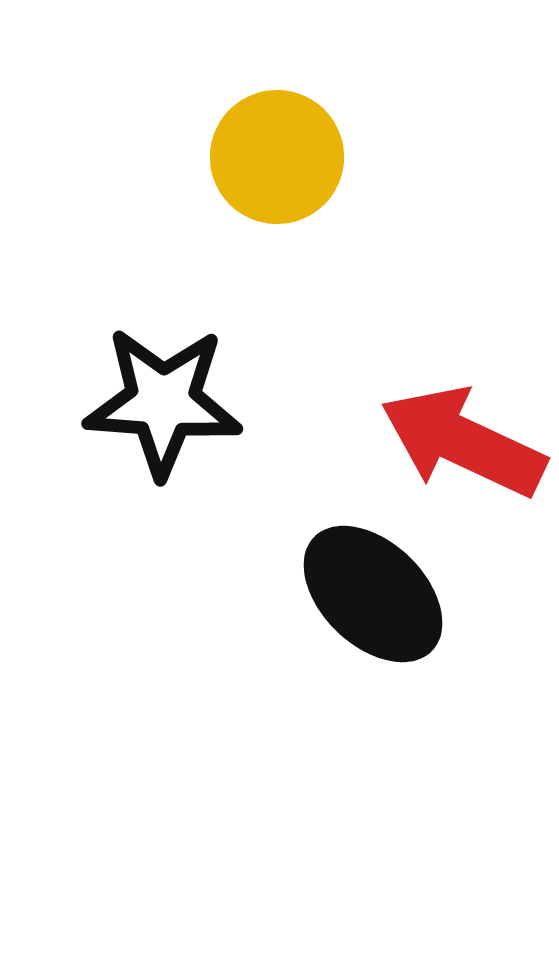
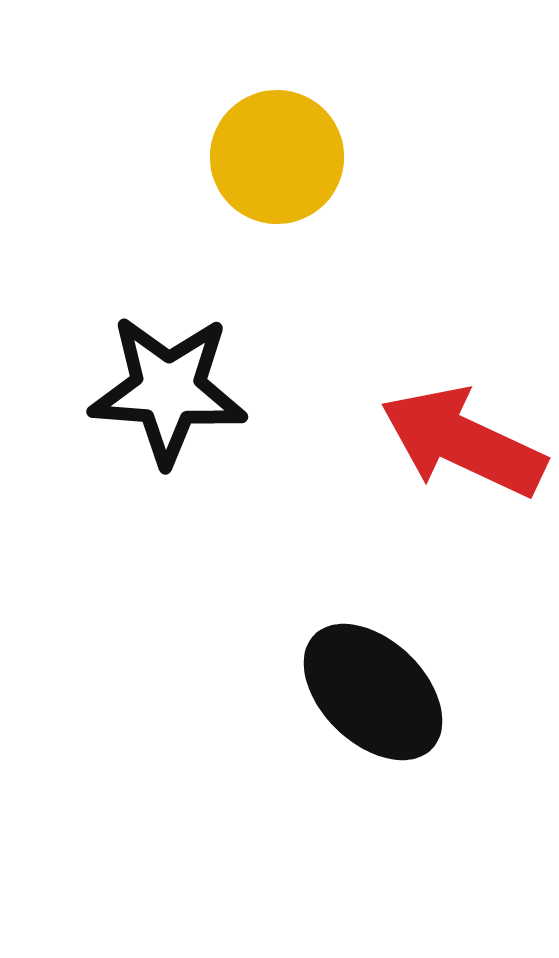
black star: moved 5 px right, 12 px up
black ellipse: moved 98 px down
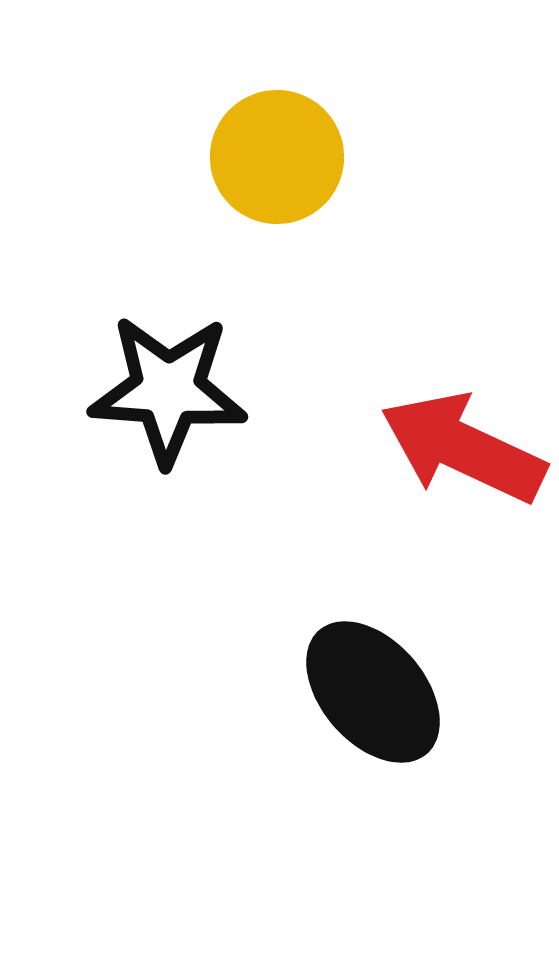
red arrow: moved 6 px down
black ellipse: rotated 5 degrees clockwise
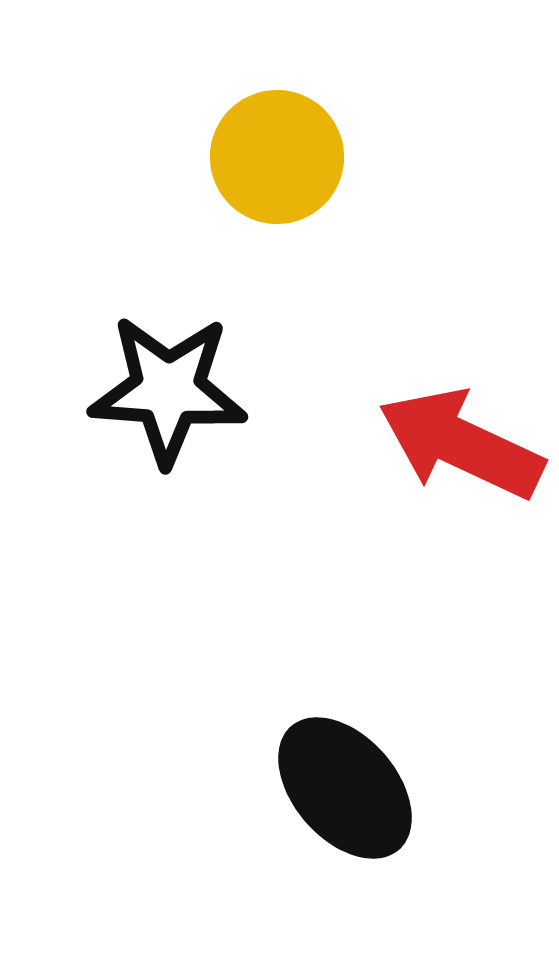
red arrow: moved 2 px left, 4 px up
black ellipse: moved 28 px left, 96 px down
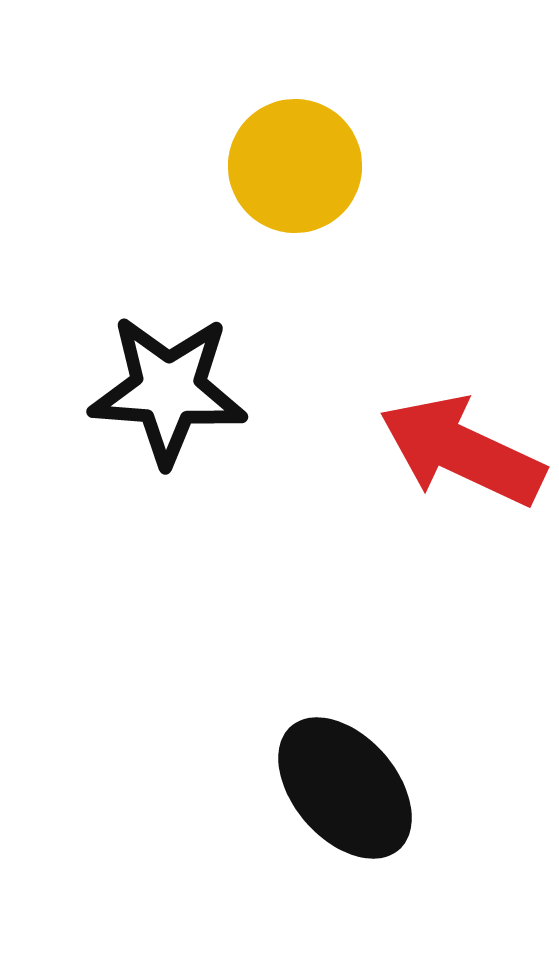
yellow circle: moved 18 px right, 9 px down
red arrow: moved 1 px right, 7 px down
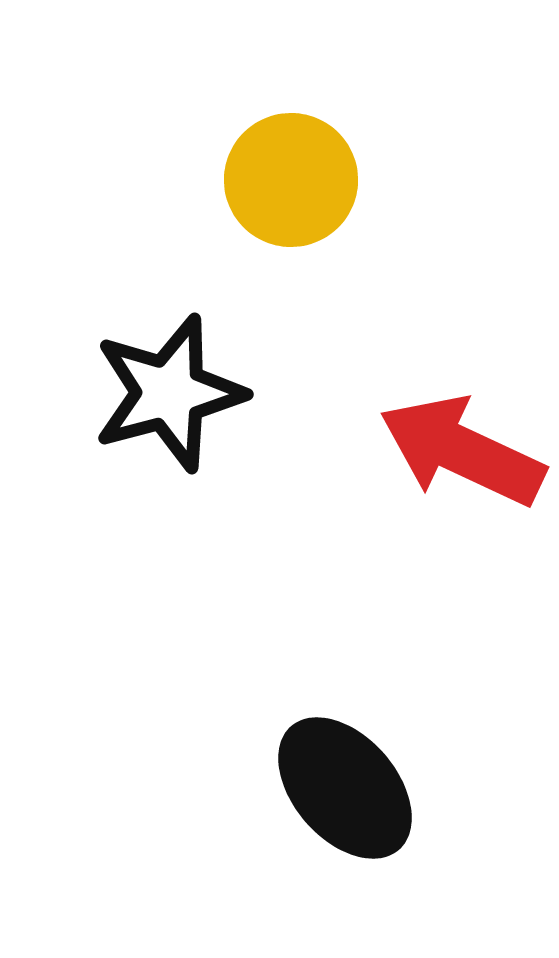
yellow circle: moved 4 px left, 14 px down
black star: moved 1 px right, 3 px down; rotated 19 degrees counterclockwise
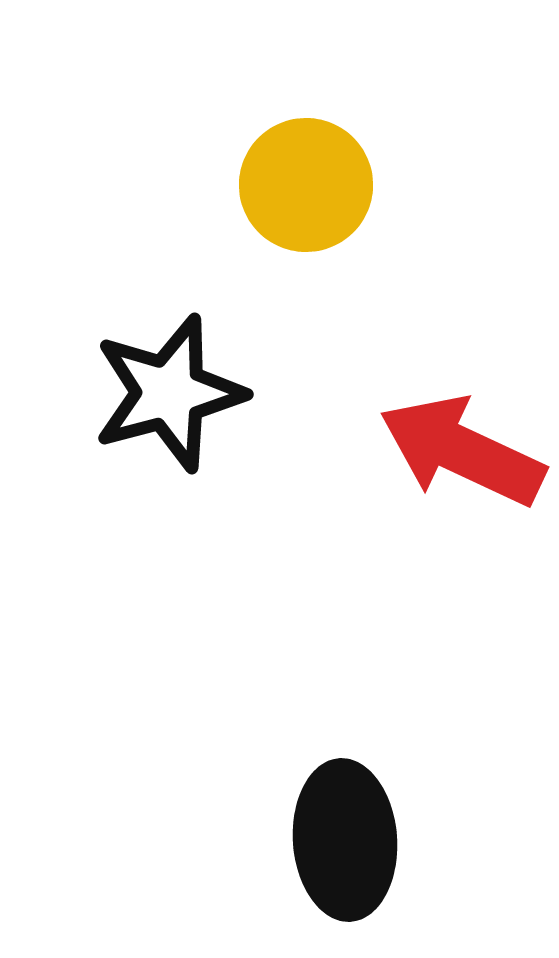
yellow circle: moved 15 px right, 5 px down
black ellipse: moved 52 px down; rotated 37 degrees clockwise
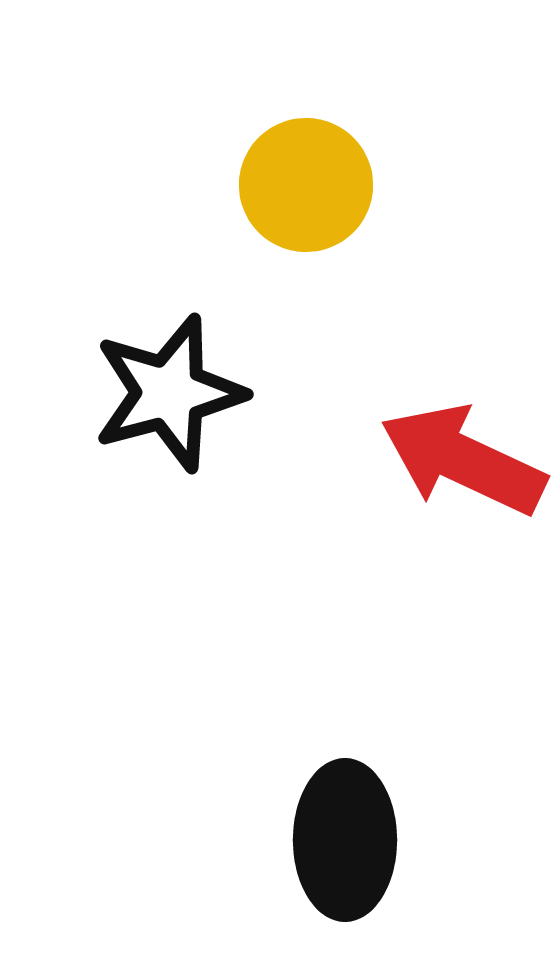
red arrow: moved 1 px right, 9 px down
black ellipse: rotated 4 degrees clockwise
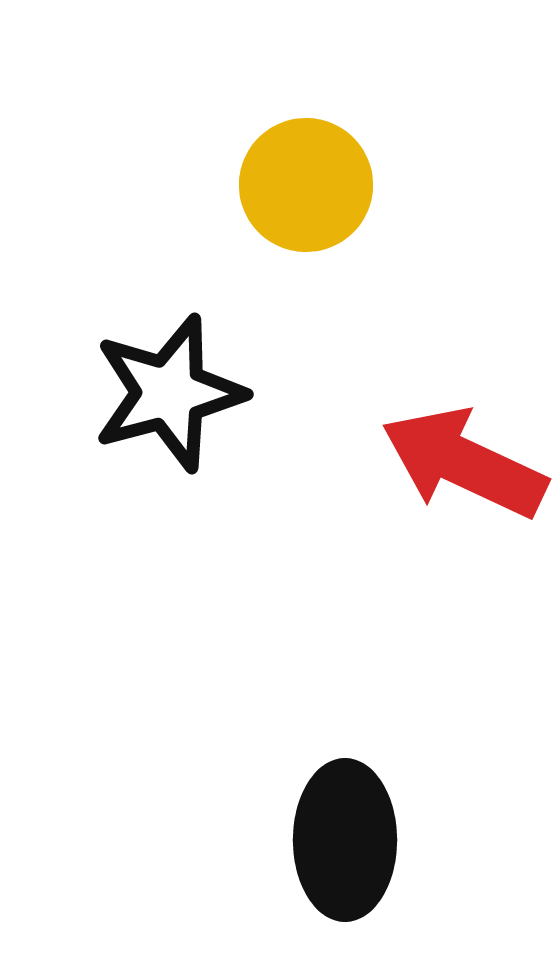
red arrow: moved 1 px right, 3 px down
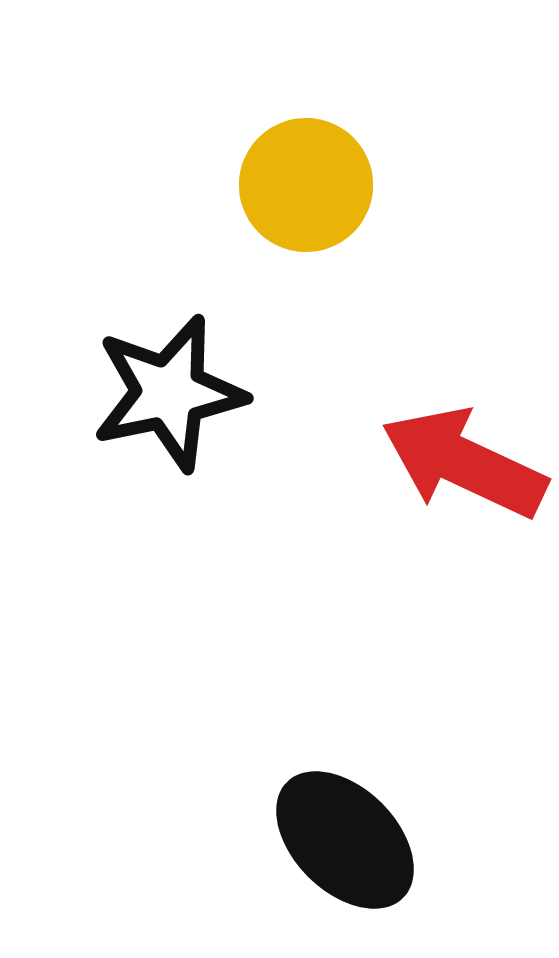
black star: rotated 3 degrees clockwise
black ellipse: rotated 45 degrees counterclockwise
